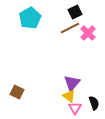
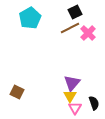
yellow triangle: moved 1 px right; rotated 24 degrees clockwise
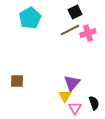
brown line: moved 2 px down
pink cross: rotated 28 degrees clockwise
brown square: moved 11 px up; rotated 24 degrees counterclockwise
yellow triangle: moved 5 px left
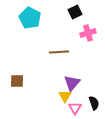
cyan pentagon: rotated 15 degrees counterclockwise
brown line: moved 11 px left, 22 px down; rotated 24 degrees clockwise
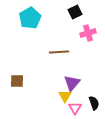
cyan pentagon: rotated 15 degrees clockwise
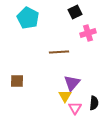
cyan pentagon: moved 2 px left; rotated 15 degrees counterclockwise
black semicircle: rotated 24 degrees clockwise
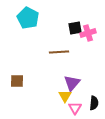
black square: moved 16 px down; rotated 16 degrees clockwise
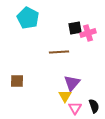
black semicircle: moved 3 px down; rotated 24 degrees counterclockwise
